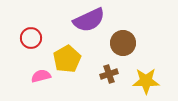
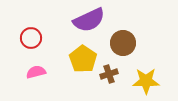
yellow pentagon: moved 16 px right; rotated 8 degrees counterclockwise
pink semicircle: moved 5 px left, 4 px up
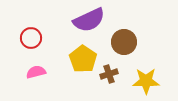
brown circle: moved 1 px right, 1 px up
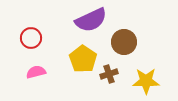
purple semicircle: moved 2 px right
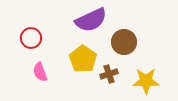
pink semicircle: moved 4 px right; rotated 96 degrees counterclockwise
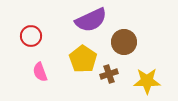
red circle: moved 2 px up
yellow star: moved 1 px right
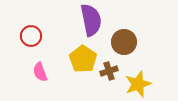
purple semicircle: rotated 76 degrees counterclockwise
brown cross: moved 3 px up
yellow star: moved 9 px left, 3 px down; rotated 20 degrees counterclockwise
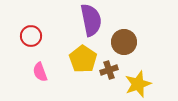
brown cross: moved 1 px up
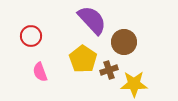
purple semicircle: moved 1 px right; rotated 32 degrees counterclockwise
yellow star: moved 4 px left; rotated 20 degrees clockwise
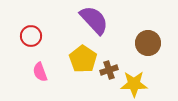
purple semicircle: moved 2 px right
brown circle: moved 24 px right, 1 px down
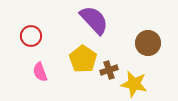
yellow star: rotated 12 degrees clockwise
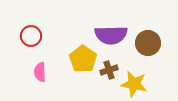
purple semicircle: moved 17 px right, 15 px down; rotated 132 degrees clockwise
pink semicircle: rotated 18 degrees clockwise
